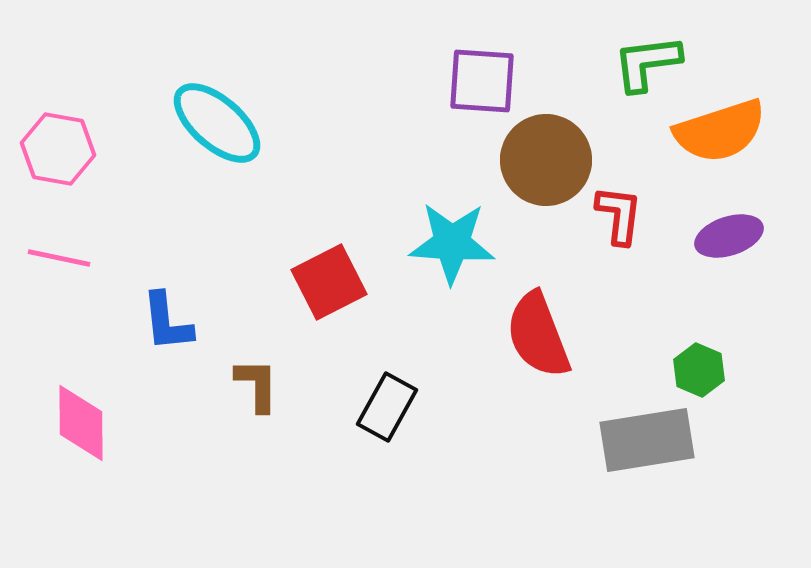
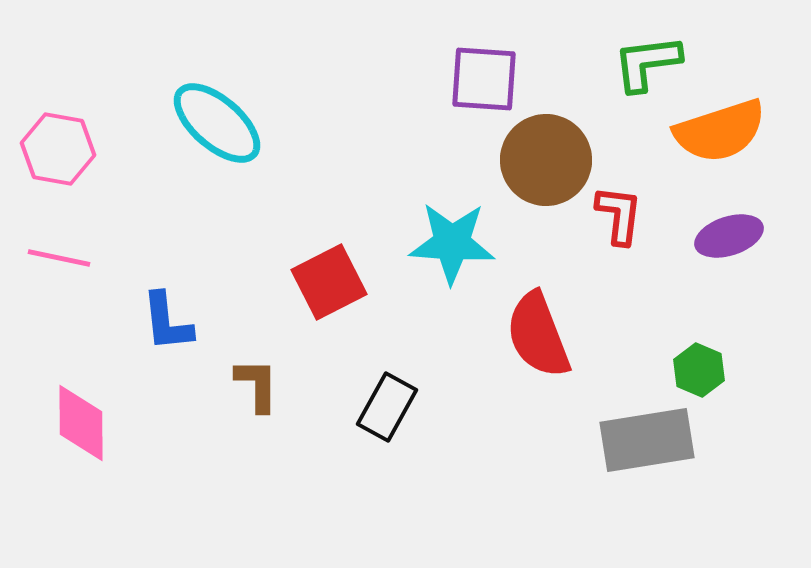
purple square: moved 2 px right, 2 px up
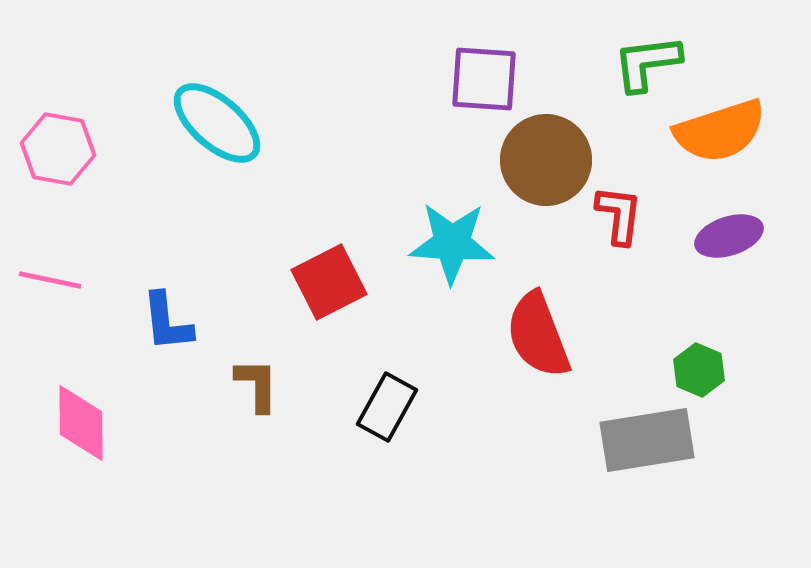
pink line: moved 9 px left, 22 px down
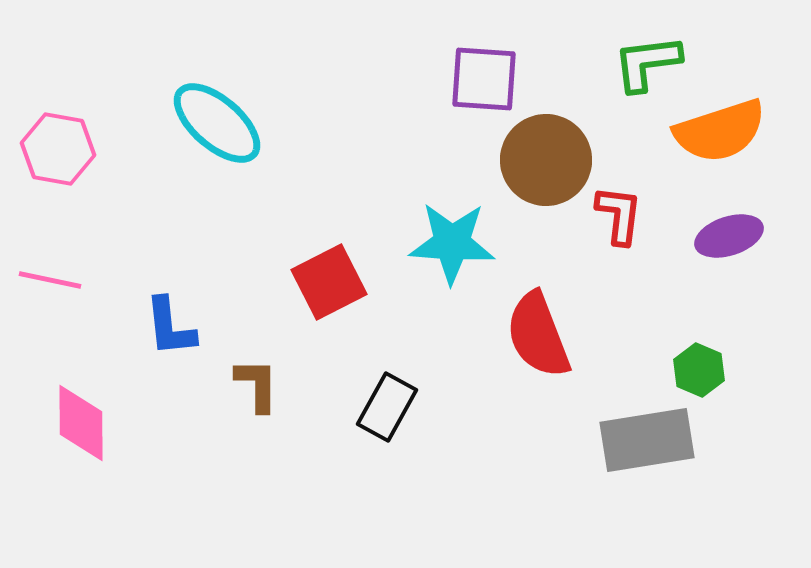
blue L-shape: moved 3 px right, 5 px down
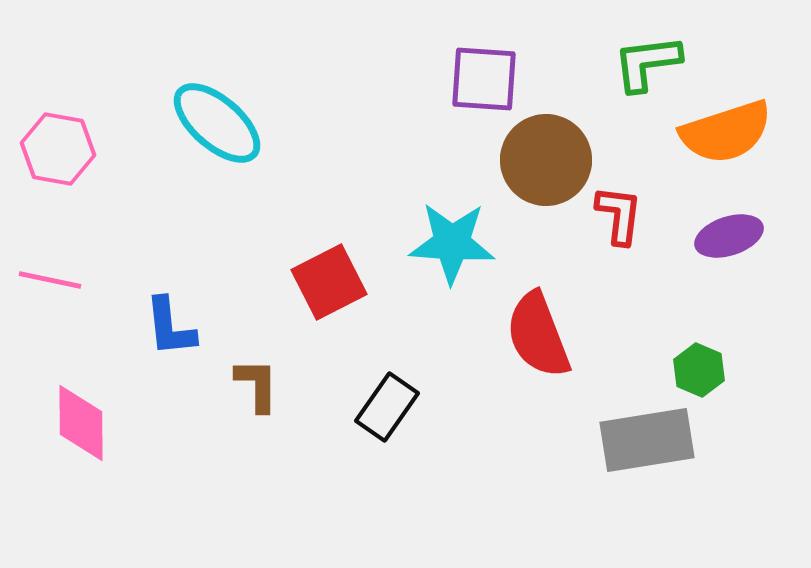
orange semicircle: moved 6 px right, 1 px down
black rectangle: rotated 6 degrees clockwise
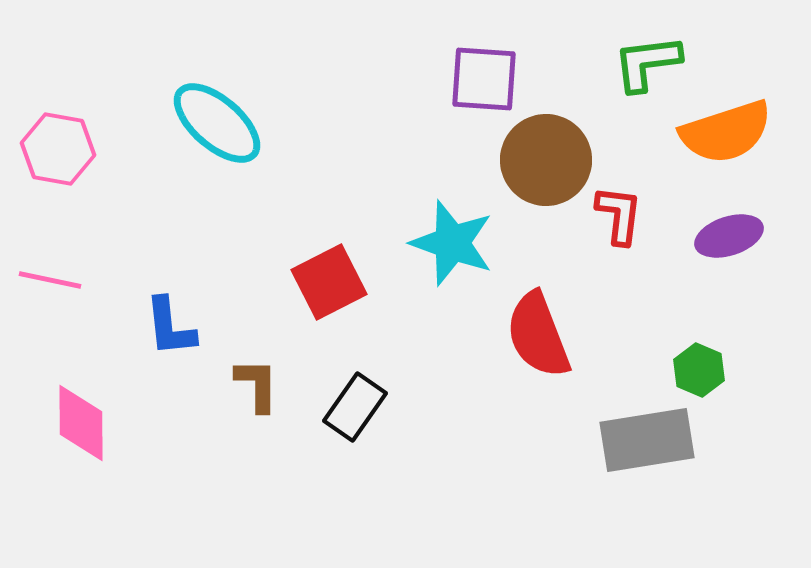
cyan star: rotated 16 degrees clockwise
black rectangle: moved 32 px left
